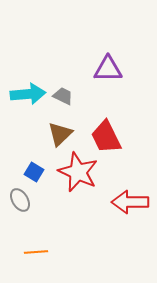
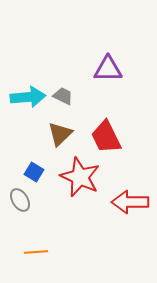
cyan arrow: moved 3 px down
red star: moved 2 px right, 5 px down
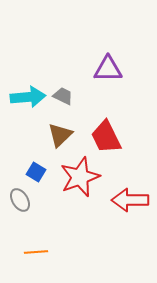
brown triangle: moved 1 px down
blue square: moved 2 px right
red star: rotated 27 degrees clockwise
red arrow: moved 2 px up
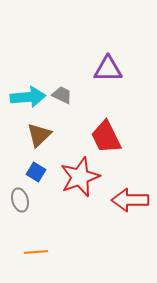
gray trapezoid: moved 1 px left, 1 px up
brown triangle: moved 21 px left
gray ellipse: rotated 15 degrees clockwise
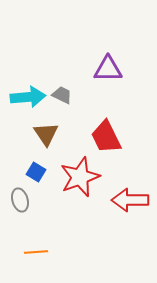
brown triangle: moved 7 px right, 1 px up; rotated 20 degrees counterclockwise
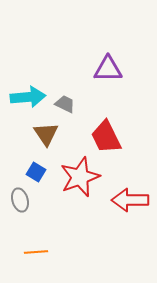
gray trapezoid: moved 3 px right, 9 px down
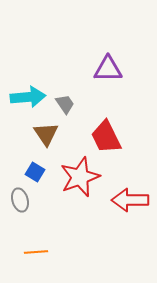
gray trapezoid: rotated 30 degrees clockwise
blue square: moved 1 px left
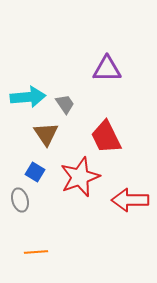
purple triangle: moved 1 px left
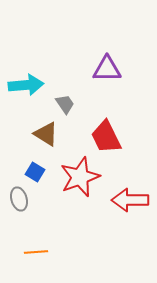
cyan arrow: moved 2 px left, 12 px up
brown triangle: rotated 24 degrees counterclockwise
gray ellipse: moved 1 px left, 1 px up
